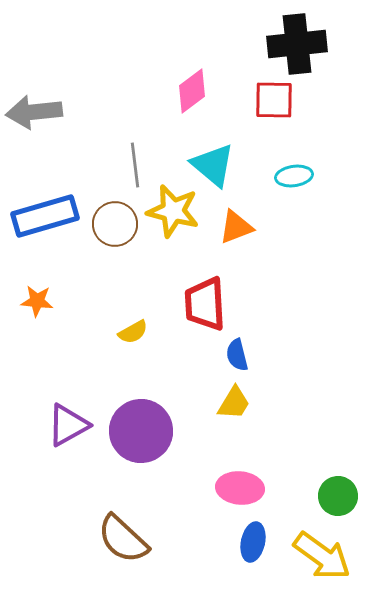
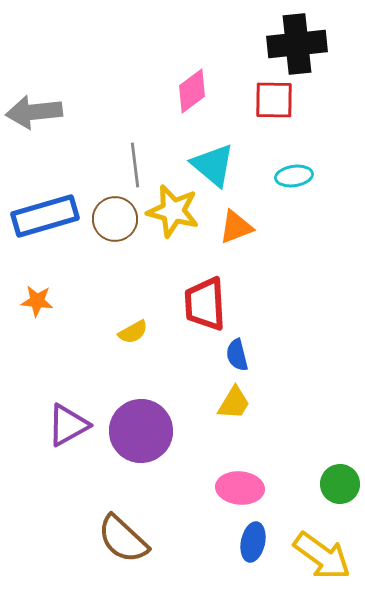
brown circle: moved 5 px up
green circle: moved 2 px right, 12 px up
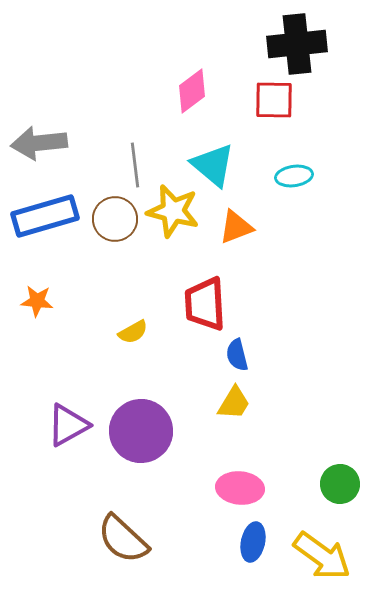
gray arrow: moved 5 px right, 31 px down
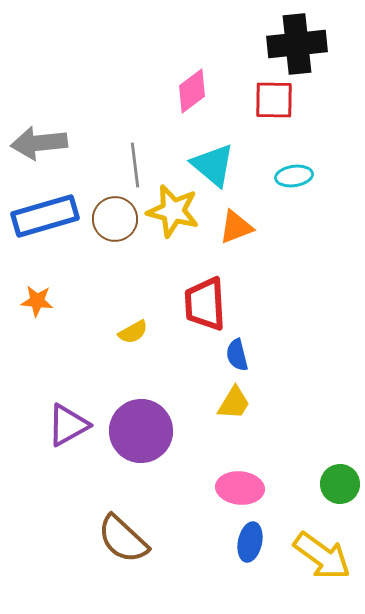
blue ellipse: moved 3 px left
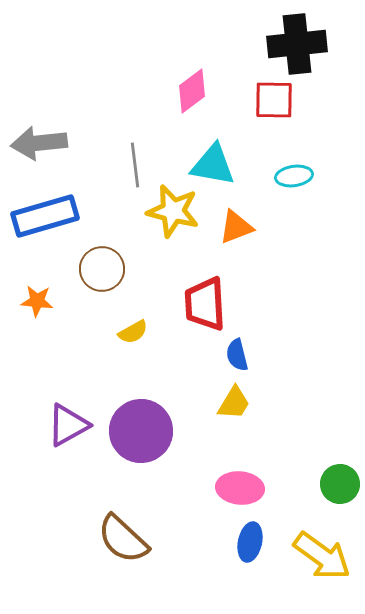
cyan triangle: rotated 30 degrees counterclockwise
brown circle: moved 13 px left, 50 px down
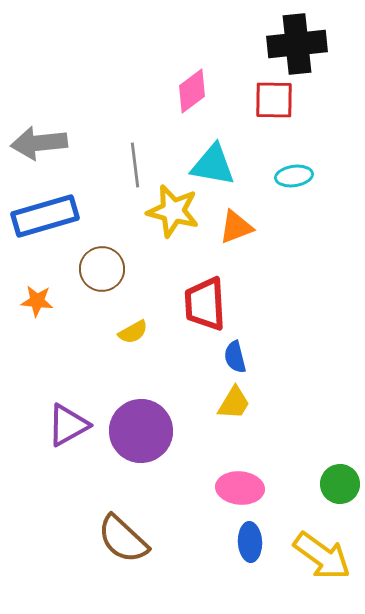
blue semicircle: moved 2 px left, 2 px down
blue ellipse: rotated 15 degrees counterclockwise
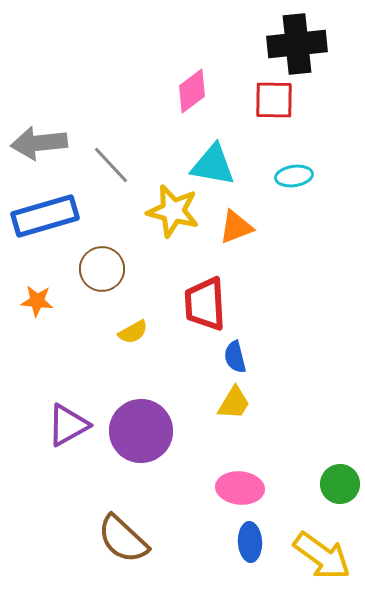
gray line: moved 24 px left; rotated 36 degrees counterclockwise
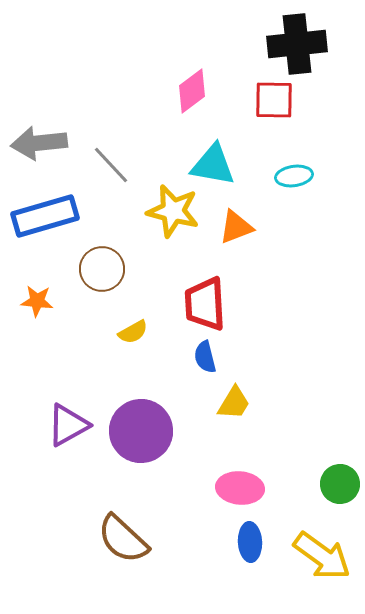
blue semicircle: moved 30 px left
